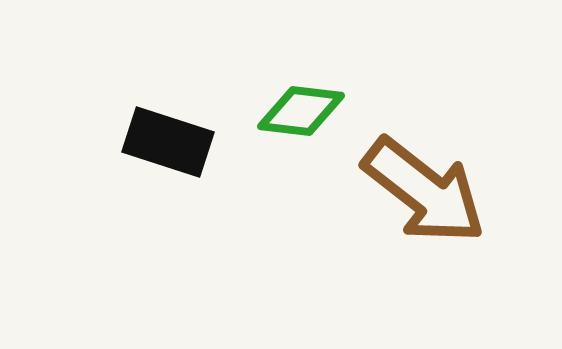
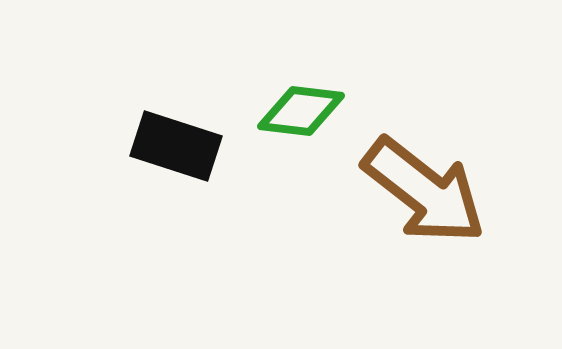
black rectangle: moved 8 px right, 4 px down
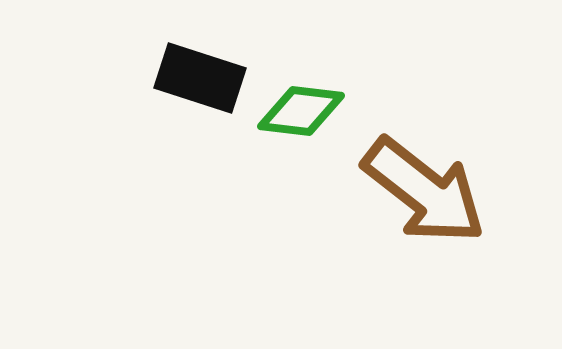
black rectangle: moved 24 px right, 68 px up
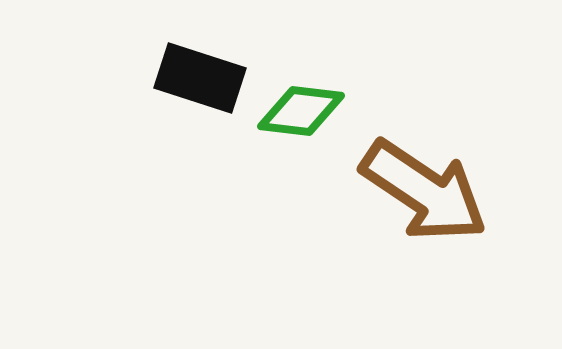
brown arrow: rotated 4 degrees counterclockwise
